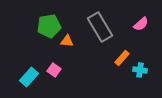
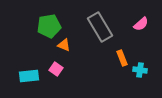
orange triangle: moved 3 px left, 4 px down; rotated 16 degrees clockwise
orange rectangle: rotated 63 degrees counterclockwise
pink square: moved 2 px right, 1 px up
cyan rectangle: moved 1 px up; rotated 42 degrees clockwise
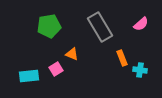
orange triangle: moved 8 px right, 9 px down
pink square: rotated 24 degrees clockwise
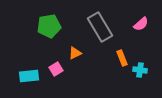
orange triangle: moved 3 px right, 1 px up; rotated 48 degrees counterclockwise
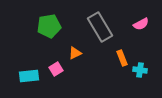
pink semicircle: rotated 14 degrees clockwise
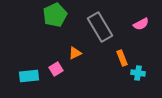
green pentagon: moved 6 px right, 11 px up; rotated 15 degrees counterclockwise
cyan cross: moved 2 px left, 3 px down
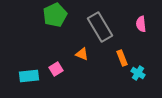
pink semicircle: rotated 112 degrees clockwise
orange triangle: moved 7 px right, 1 px down; rotated 48 degrees clockwise
cyan cross: rotated 24 degrees clockwise
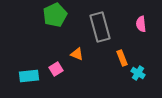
gray rectangle: rotated 16 degrees clockwise
orange triangle: moved 5 px left
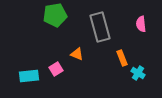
green pentagon: rotated 15 degrees clockwise
